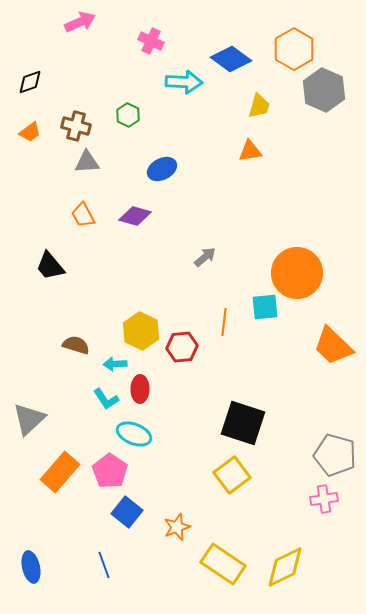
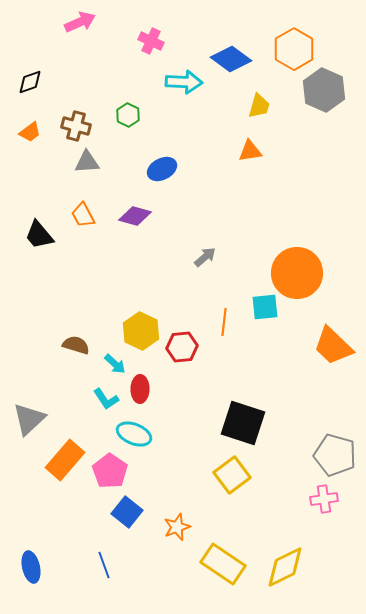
black trapezoid at (50, 266): moved 11 px left, 31 px up
cyan arrow at (115, 364): rotated 135 degrees counterclockwise
orange rectangle at (60, 472): moved 5 px right, 12 px up
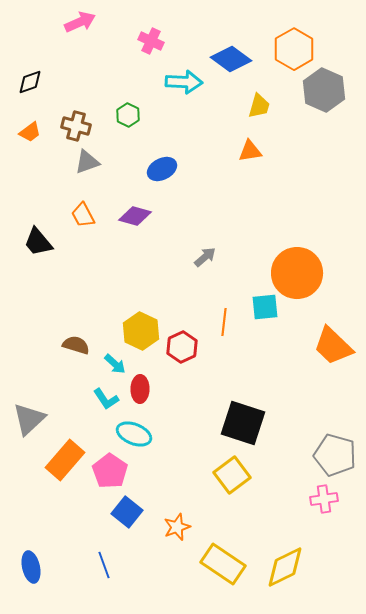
gray triangle at (87, 162): rotated 16 degrees counterclockwise
black trapezoid at (39, 235): moved 1 px left, 7 px down
red hexagon at (182, 347): rotated 20 degrees counterclockwise
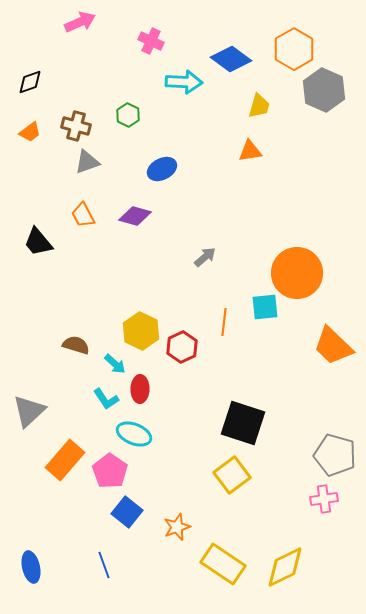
gray triangle at (29, 419): moved 8 px up
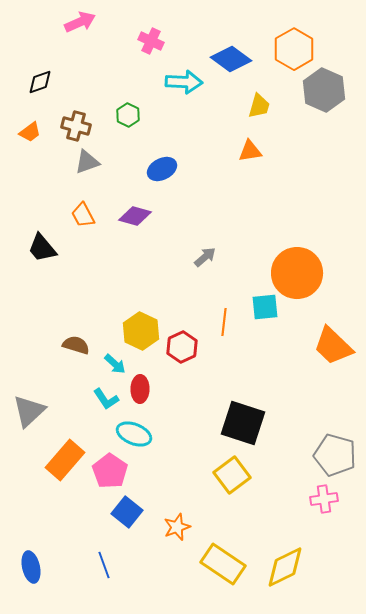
black diamond at (30, 82): moved 10 px right
black trapezoid at (38, 242): moved 4 px right, 6 px down
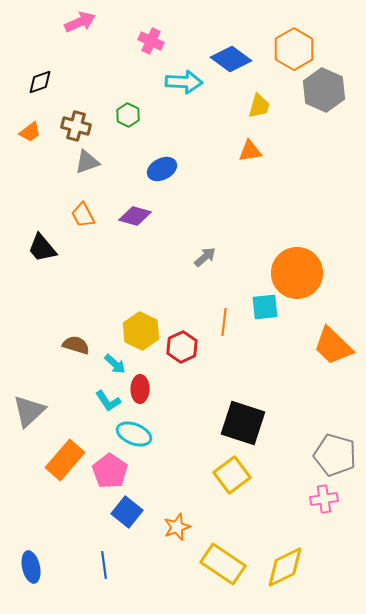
cyan L-shape at (106, 399): moved 2 px right, 2 px down
blue line at (104, 565): rotated 12 degrees clockwise
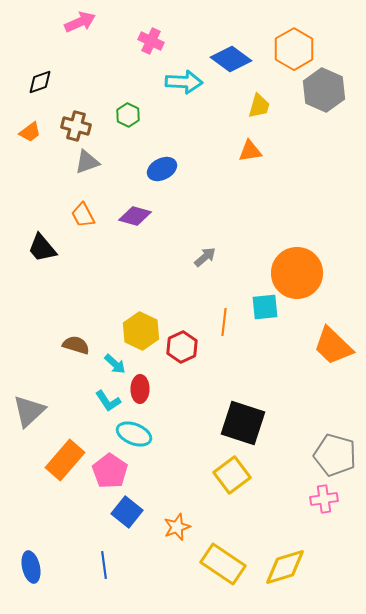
yellow diamond at (285, 567): rotated 9 degrees clockwise
